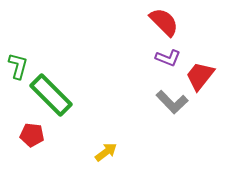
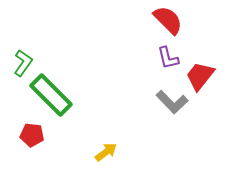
red semicircle: moved 4 px right, 2 px up
purple L-shape: rotated 55 degrees clockwise
green L-shape: moved 5 px right, 3 px up; rotated 20 degrees clockwise
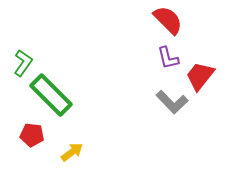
yellow arrow: moved 34 px left
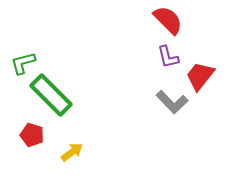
purple L-shape: moved 1 px up
green L-shape: rotated 140 degrees counterclockwise
red pentagon: rotated 10 degrees clockwise
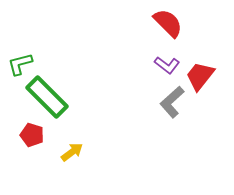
red semicircle: moved 3 px down
purple L-shape: moved 1 px left, 8 px down; rotated 40 degrees counterclockwise
green L-shape: moved 3 px left, 1 px down
green rectangle: moved 4 px left, 2 px down
gray L-shape: rotated 92 degrees clockwise
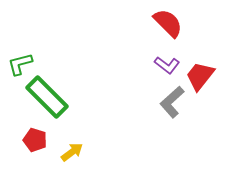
red pentagon: moved 3 px right, 5 px down
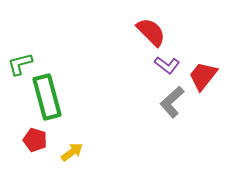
red semicircle: moved 17 px left, 9 px down
red trapezoid: moved 3 px right
green rectangle: rotated 30 degrees clockwise
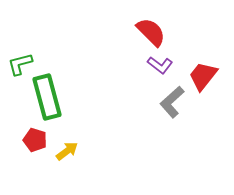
purple L-shape: moved 7 px left
yellow arrow: moved 5 px left, 1 px up
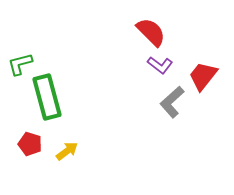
red pentagon: moved 5 px left, 4 px down
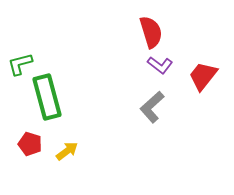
red semicircle: rotated 28 degrees clockwise
gray L-shape: moved 20 px left, 5 px down
